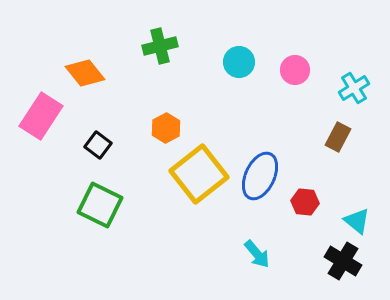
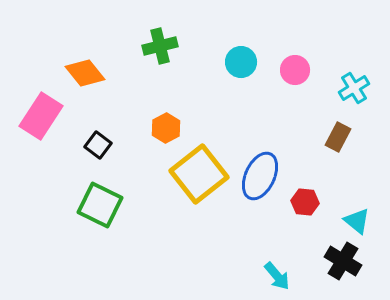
cyan circle: moved 2 px right
cyan arrow: moved 20 px right, 22 px down
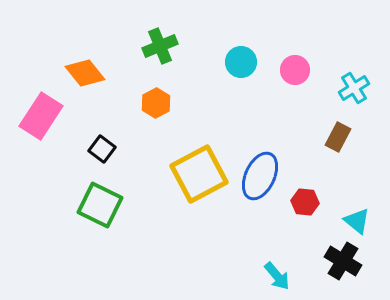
green cross: rotated 8 degrees counterclockwise
orange hexagon: moved 10 px left, 25 px up
black square: moved 4 px right, 4 px down
yellow square: rotated 10 degrees clockwise
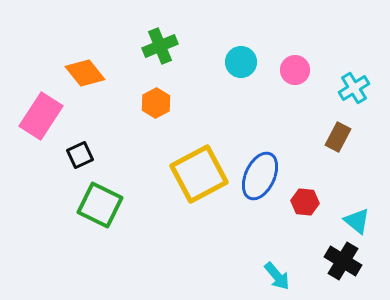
black square: moved 22 px left, 6 px down; rotated 28 degrees clockwise
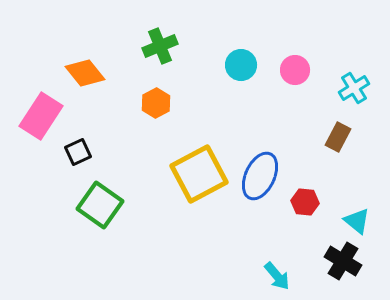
cyan circle: moved 3 px down
black square: moved 2 px left, 3 px up
green square: rotated 9 degrees clockwise
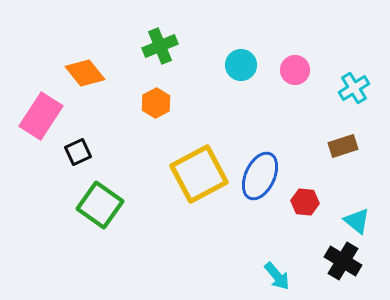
brown rectangle: moved 5 px right, 9 px down; rotated 44 degrees clockwise
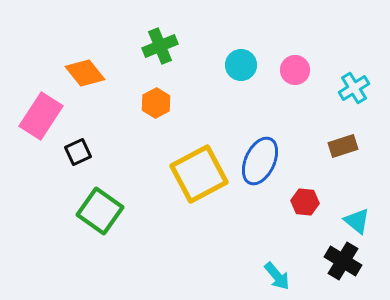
blue ellipse: moved 15 px up
green square: moved 6 px down
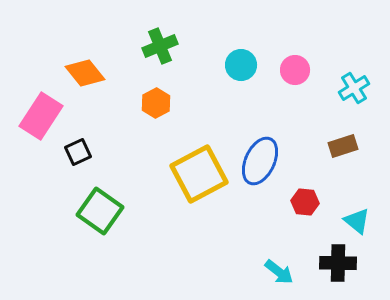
black cross: moved 5 px left, 2 px down; rotated 30 degrees counterclockwise
cyan arrow: moved 2 px right, 4 px up; rotated 12 degrees counterclockwise
